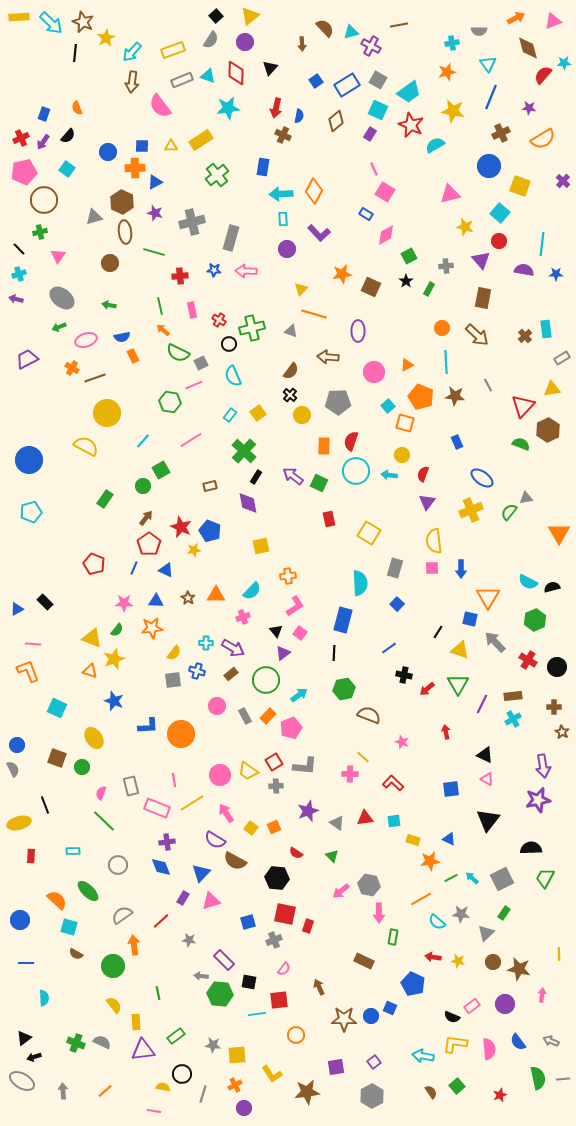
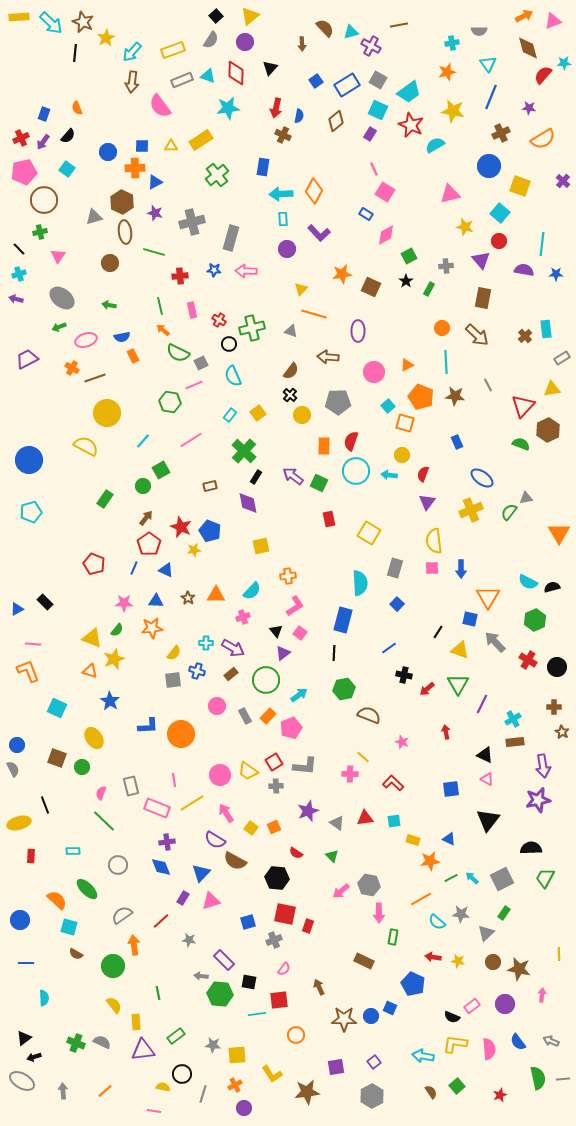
orange arrow at (516, 18): moved 8 px right, 2 px up
brown rectangle at (513, 696): moved 2 px right, 46 px down
blue star at (114, 701): moved 4 px left; rotated 12 degrees clockwise
green ellipse at (88, 891): moved 1 px left, 2 px up
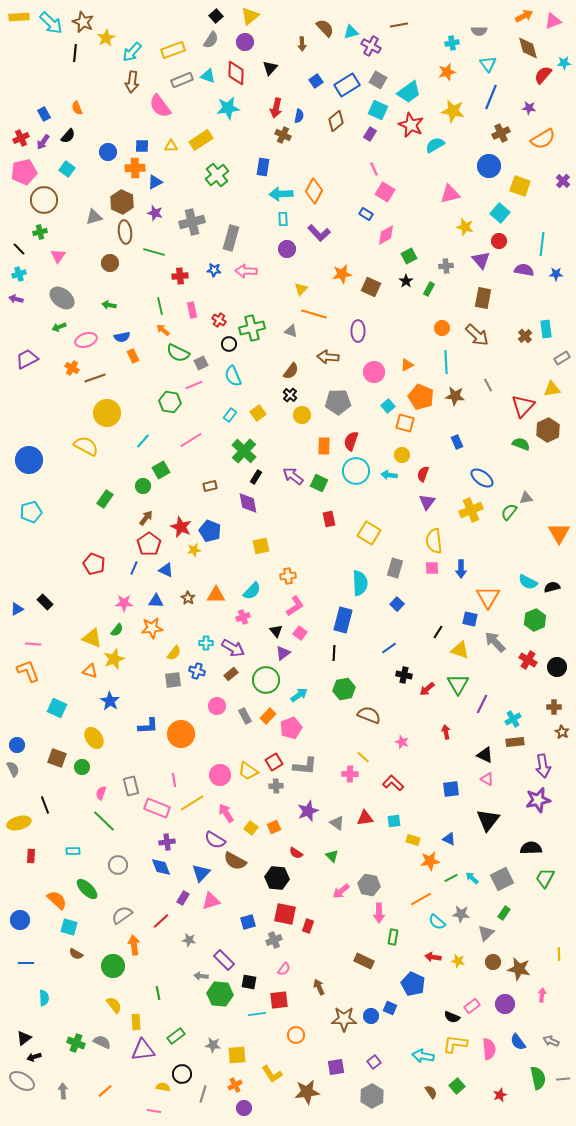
blue rectangle at (44, 114): rotated 48 degrees counterclockwise
